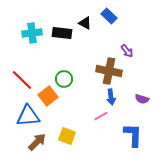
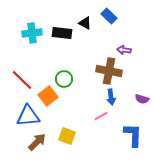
purple arrow: moved 3 px left, 1 px up; rotated 136 degrees clockwise
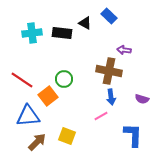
red line: rotated 10 degrees counterclockwise
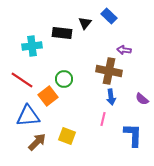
black triangle: rotated 40 degrees clockwise
cyan cross: moved 13 px down
purple semicircle: rotated 24 degrees clockwise
pink line: moved 2 px right, 3 px down; rotated 48 degrees counterclockwise
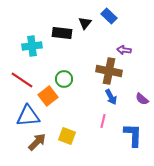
blue arrow: rotated 21 degrees counterclockwise
pink line: moved 2 px down
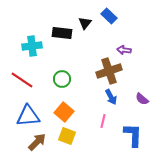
brown cross: rotated 30 degrees counterclockwise
green circle: moved 2 px left
orange square: moved 16 px right, 16 px down; rotated 12 degrees counterclockwise
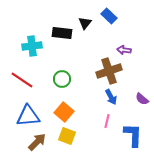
pink line: moved 4 px right
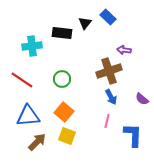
blue rectangle: moved 1 px left, 1 px down
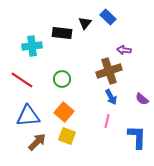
blue L-shape: moved 4 px right, 2 px down
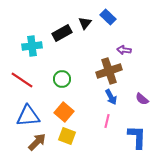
black rectangle: rotated 36 degrees counterclockwise
